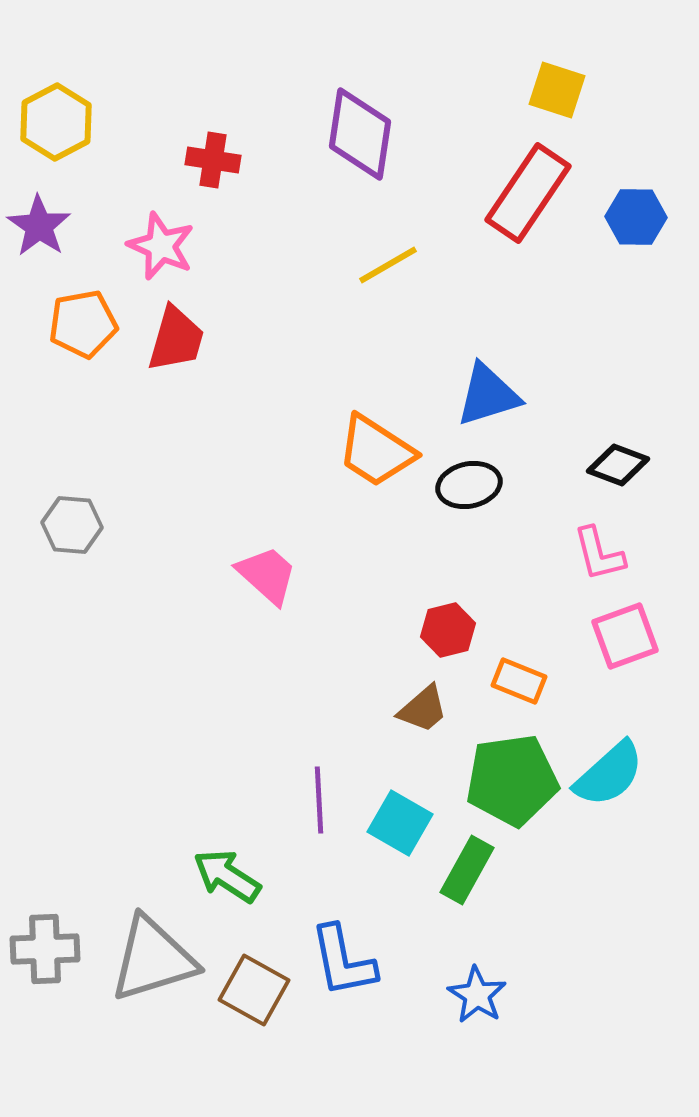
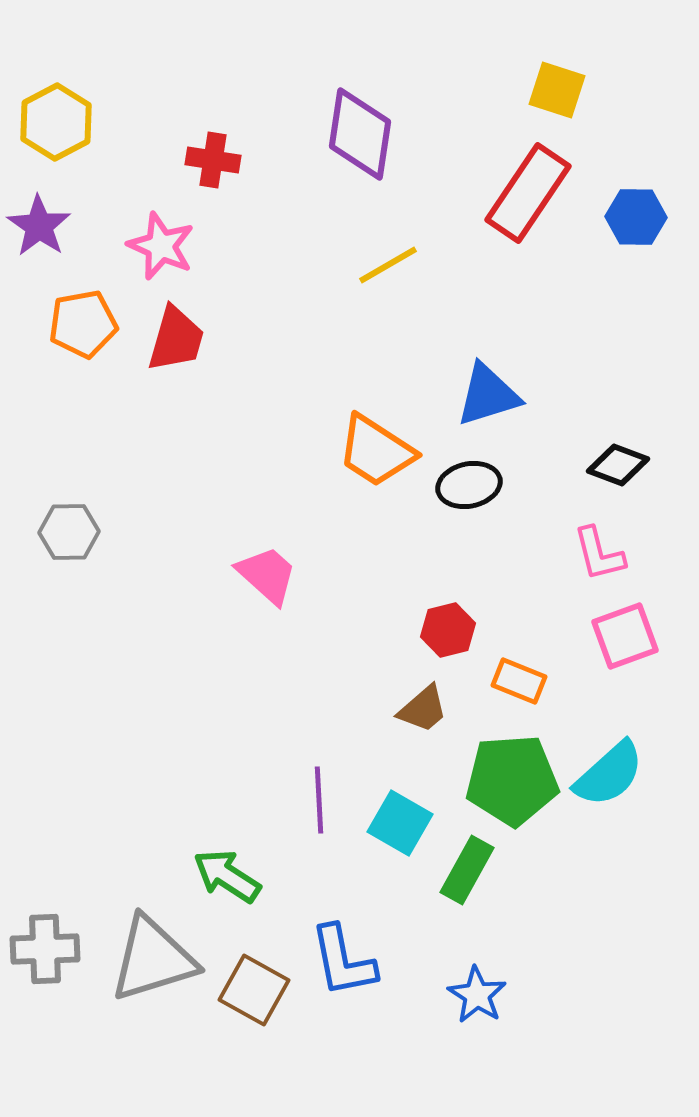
gray hexagon: moved 3 px left, 7 px down; rotated 6 degrees counterclockwise
green pentagon: rotated 4 degrees clockwise
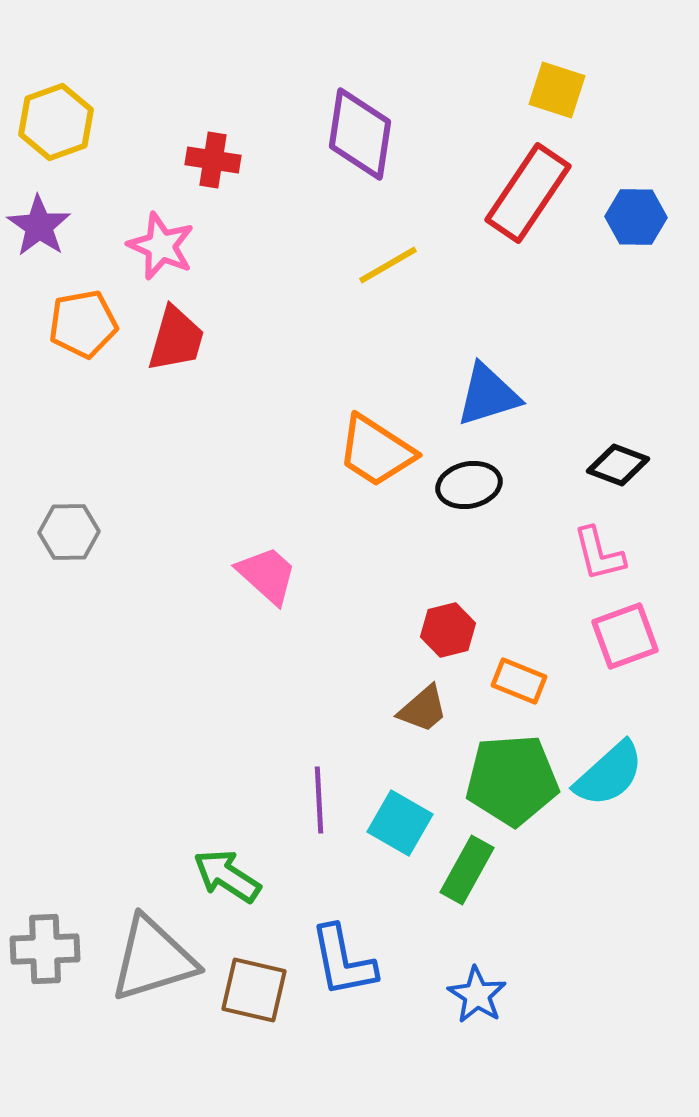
yellow hexagon: rotated 8 degrees clockwise
brown square: rotated 16 degrees counterclockwise
